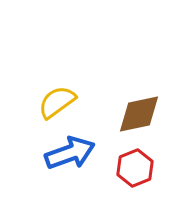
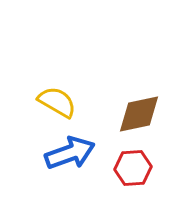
yellow semicircle: rotated 66 degrees clockwise
red hexagon: moved 2 px left; rotated 18 degrees clockwise
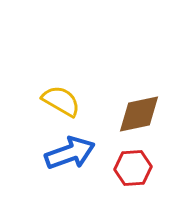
yellow semicircle: moved 4 px right, 1 px up
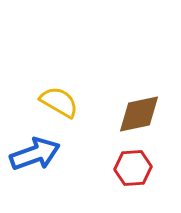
yellow semicircle: moved 2 px left, 1 px down
blue arrow: moved 35 px left, 1 px down
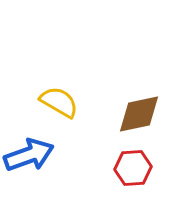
blue arrow: moved 6 px left, 1 px down
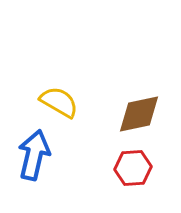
blue arrow: moved 5 px right; rotated 57 degrees counterclockwise
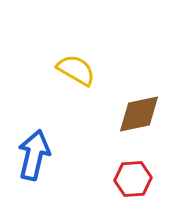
yellow semicircle: moved 17 px right, 32 px up
red hexagon: moved 11 px down
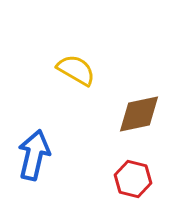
red hexagon: rotated 18 degrees clockwise
